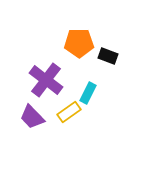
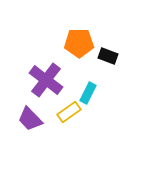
purple trapezoid: moved 2 px left, 2 px down
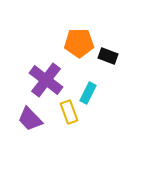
yellow rectangle: rotated 75 degrees counterclockwise
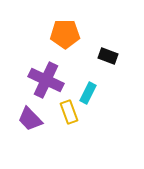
orange pentagon: moved 14 px left, 9 px up
purple cross: rotated 12 degrees counterclockwise
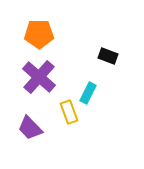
orange pentagon: moved 26 px left
purple cross: moved 7 px left, 3 px up; rotated 16 degrees clockwise
purple trapezoid: moved 9 px down
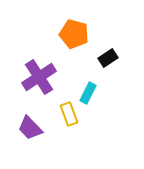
orange pentagon: moved 35 px right; rotated 16 degrees clockwise
black rectangle: moved 2 px down; rotated 54 degrees counterclockwise
purple cross: rotated 16 degrees clockwise
yellow rectangle: moved 2 px down
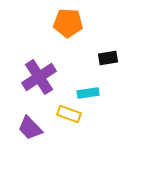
orange pentagon: moved 6 px left, 11 px up; rotated 12 degrees counterclockwise
black rectangle: rotated 24 degrees clockwise
cyan rectangle: rotated 55 degrees clockwise
yellow rectangle: rotated 50 degrees counterclockwise
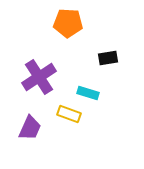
cyan rectangle: rotated 25 degrees clockwise
purple trapezoid: rotated 112 degrees counterclockwise
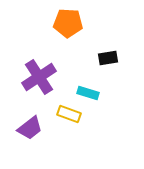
purple trapezoid: rotated 28 degrees clockwise
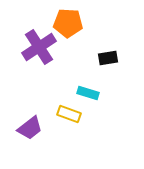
purple cross: moved 30 px up
